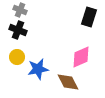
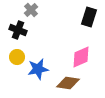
gray cross: moved 11 px right; rotated 24 degrees clockwise
brown diamond: moved 1 px down; rotated 55 degrees counterclockwise
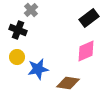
black rectangle: moved 1 px down; rotated 36 degrees clockwise
pink diamond: moved 5 px right, 6 px up
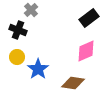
blue star: rotated 25 degrees counterclockwise
brown diamond: moved 5 px right
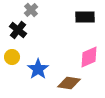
black rectangle: moved 4 px left, 1 px up; rotated 36 degrees clockwise
black cross: rotated 18 degrees clockwise
pink diamond: moved 3 px right, 6 px down
yellow circle: moved 5 px left
brown diamond: moved 4 px left
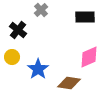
gray cross: moved 10 px right
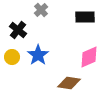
blue star: moved 14 px up
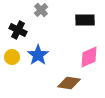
black rectangle: moved 3 px down
black cross: rotated 12 degrees counterclockwise
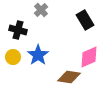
black rectangle: rotated 60 degrees clockwise
black cross: rotated 12 degrees counterclockwise
yellow circle: moved 1 px right
brown diamond: moved 6 px up
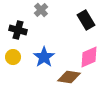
black rectangle: moved 1 px right
blue star: moved 6 px right, 2 px down
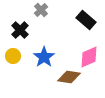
black rectangle: rotated 18 degrees counterclockwise
black cross: moved 2 px right; rotated 30 degrees clockwise
yellow circle: moved 1 px up
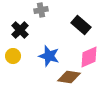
gray cross: rotated 32 degrees clockwise
black rectangle: moved 5 px left, 5 px down
blue star: moved 5 px right, 1 px up; rotated 20 degrees counterclockwise
